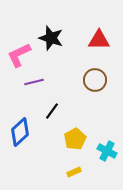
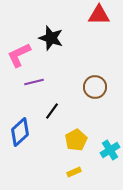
red triangle: moved 25 px up
brown circle: moved 7 px down
yellow pentagon: moved 1 px right, 1 px down
cyan cross: moved 3 px right, 1 px up; rotated 30 degrees clockwise
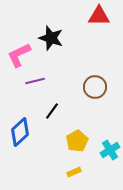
red triangle: moved 1 px down
purple line: moved 1 px right, 1 px up
yellow pentagon: moved 1 px right, 1 px down
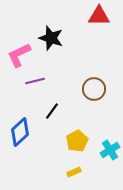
brown circle: moved 1 px left, 2 px down
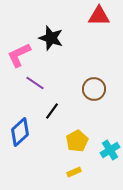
purple line: moved 2 px down; rotated 48 degrees clockwise
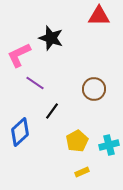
cyan cross: moved 1 px left, 5 px up; rotated 18 degrees clockwise
yellow rectangle: moved 8 px right
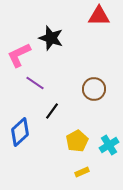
cyan cross: rotated 18 degrees counterclockwise
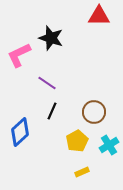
purple line: moved 12 px right
brown circle: moved 23 px down
black line: rotated 12 degrees counterclockwise
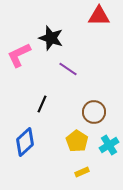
purple line: moved 21 px right, 14 px up
black line: moved 10 px left, 7 px up
blue diamond: moved 5 px right, 10 px down
yellow pentagon: rotated 10 degrees counterclockwise
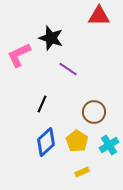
blue diamond: moved 21 px right
